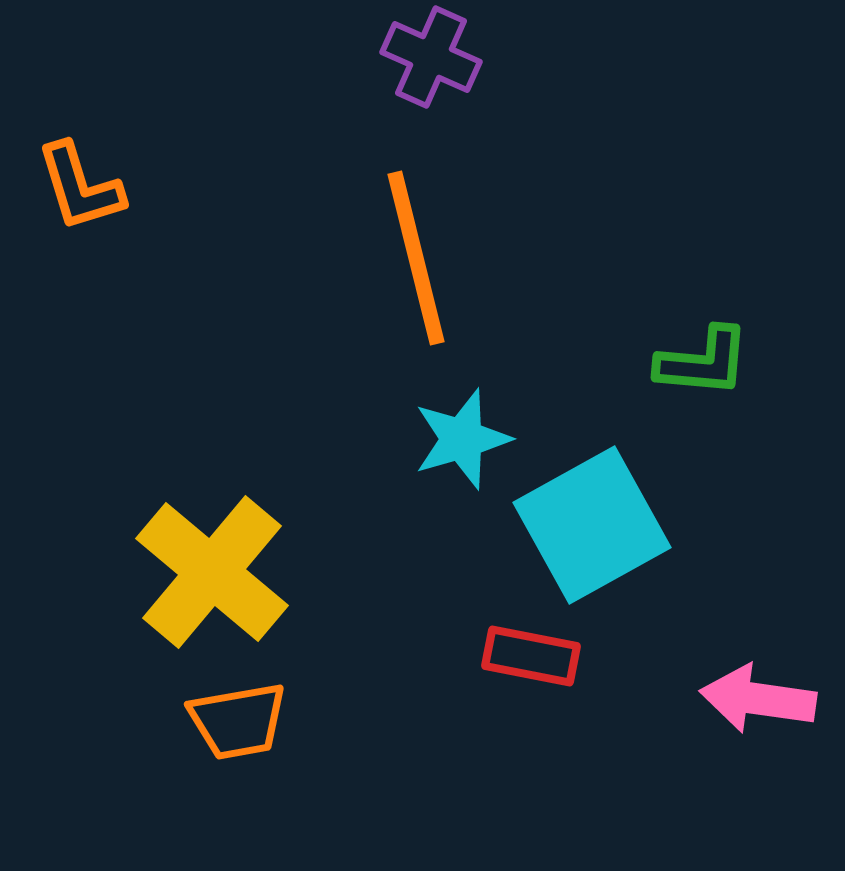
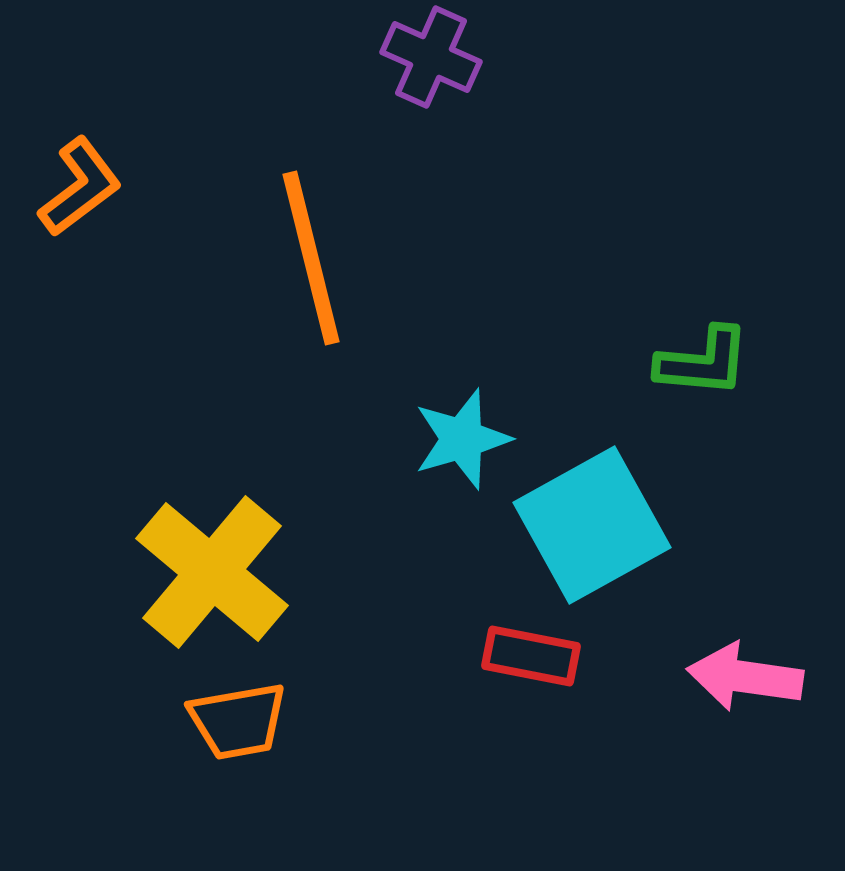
orange L-shape: rotated 110 degrees counterclockwise
orange line: moved 105 px left
pink arrow: moved 13 px left, 22 px up
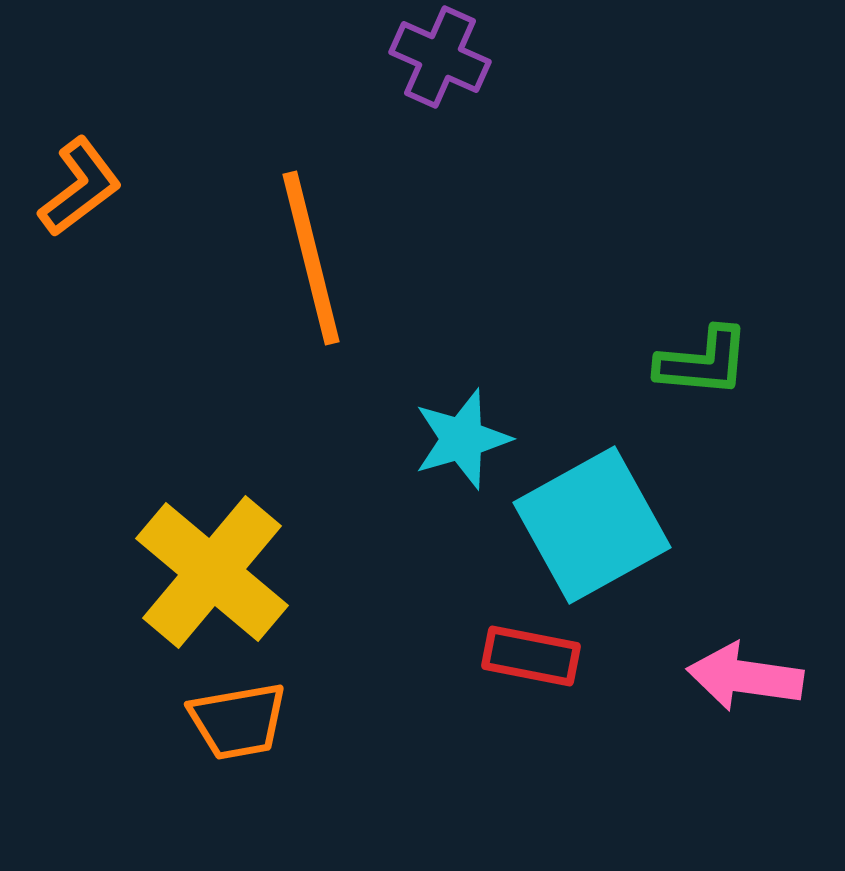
purple cross: moved 9 px right
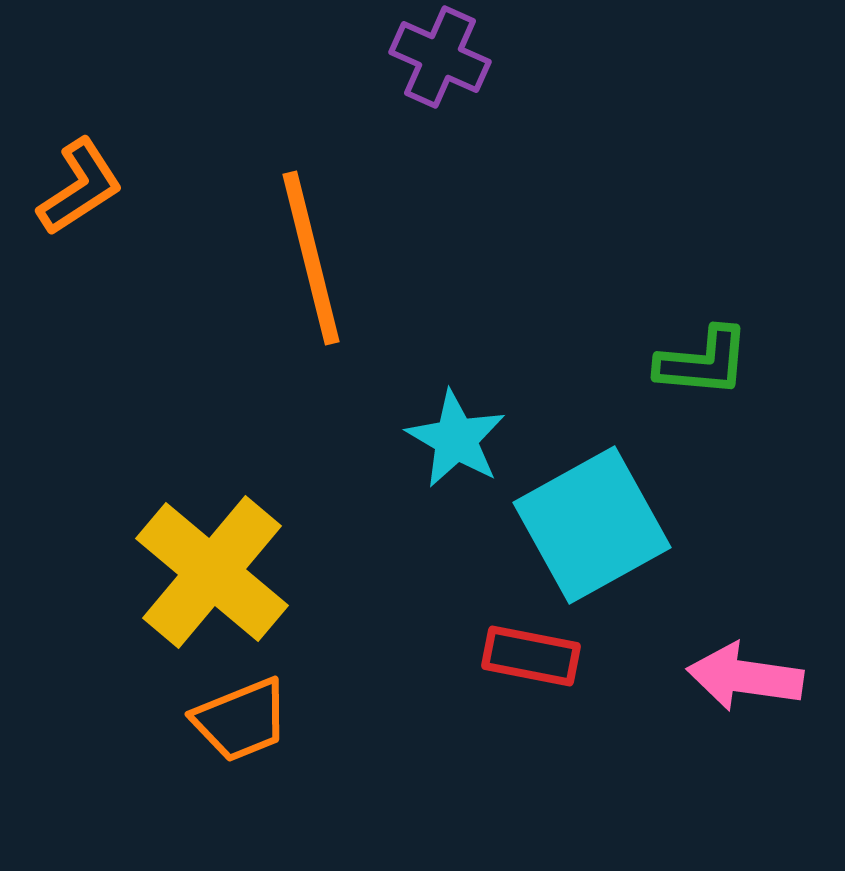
orange L-shape: rotated 4 degrees clockwise
cyan star: moved 6 px left; rotated 26 degrees counterclockwise
orange trapezoid: moved 3 px right, 1 px up; rotated 12 degrees counterclockwise
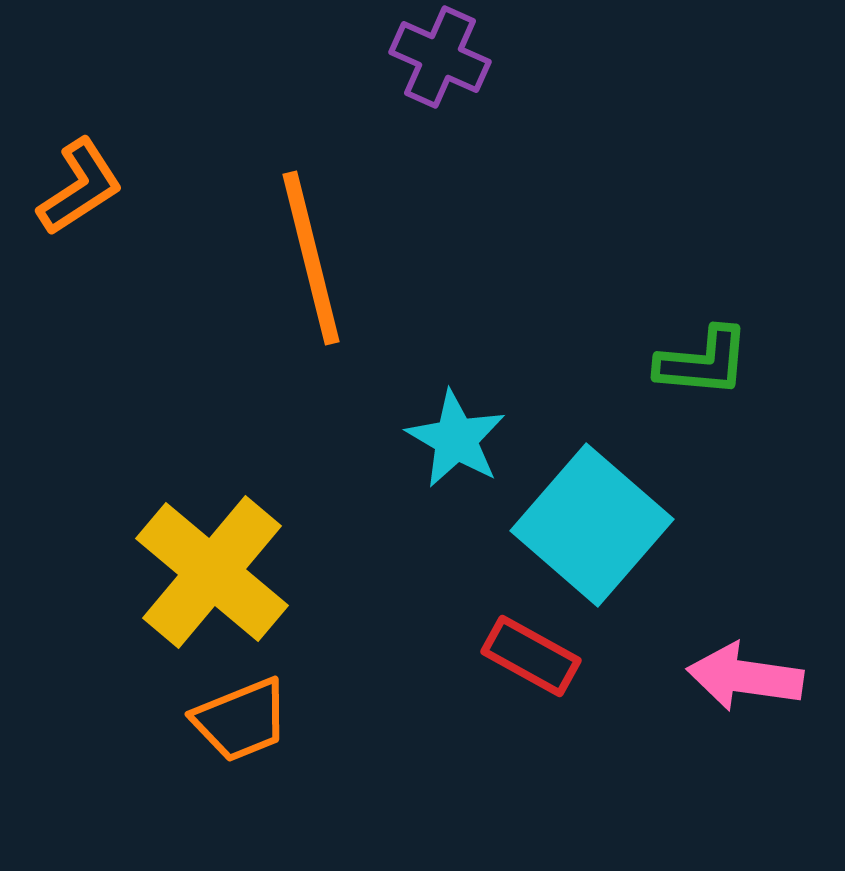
cyan square: rotated 20 degrees counterclockwise
red rectangle: rotated 18 degrees clockwise
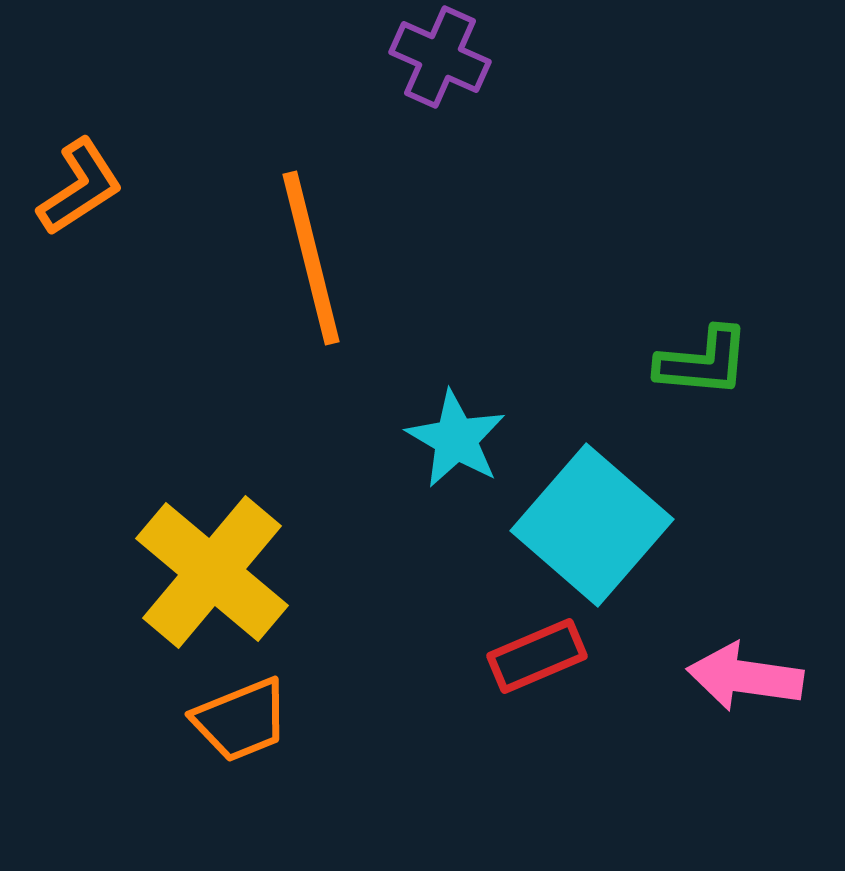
red rectangle: moved 6 px right; rotated 52 degrees counterclockwise
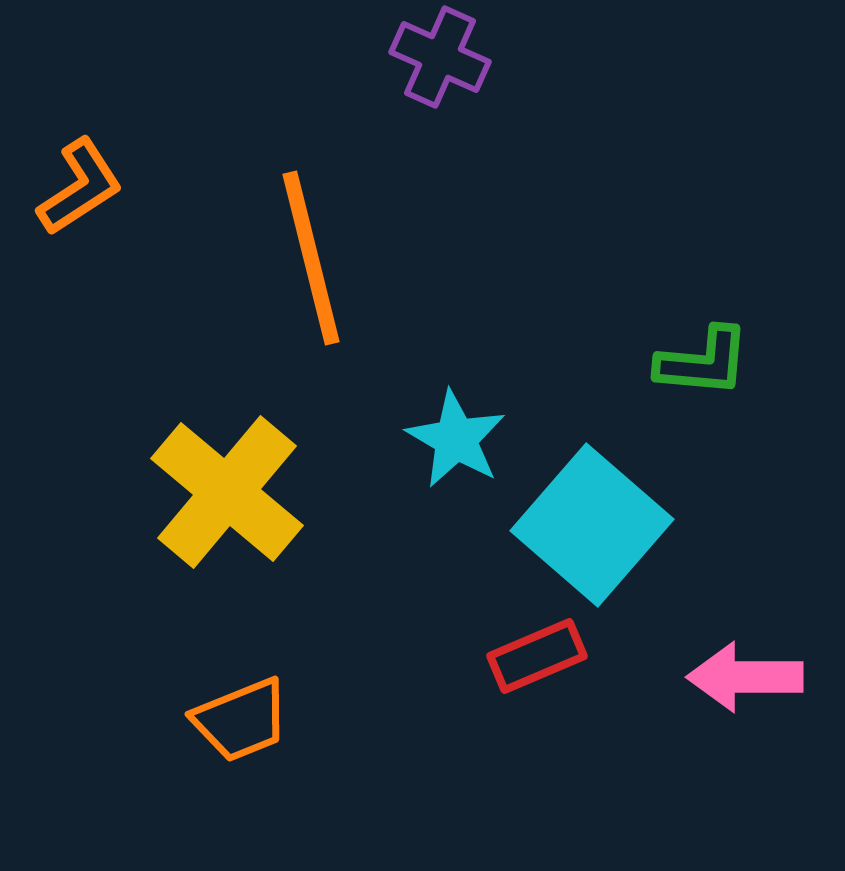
yellow cross: moved 15 px right, 80 px up
pink arrow: rotated 8 degrees counterclockwise
